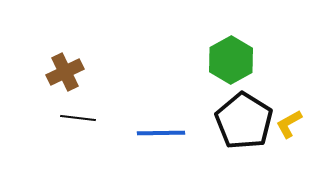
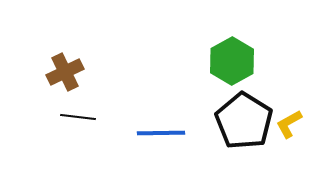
green hexagon: moved 1 px right, 1 px down
black line: moved 1 px up
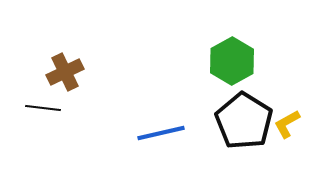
black line: moved 35 px left, 9 px up
yellow L-shape: moved 2 px left
blue line: rotated 12 degrees counterclockwise
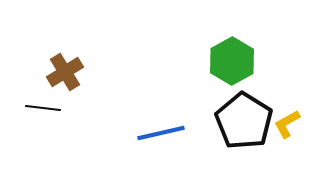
brown cross: rotated 6 degrees counterclockwise
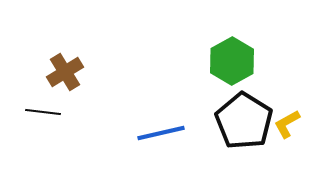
black line: moved 4 px down
